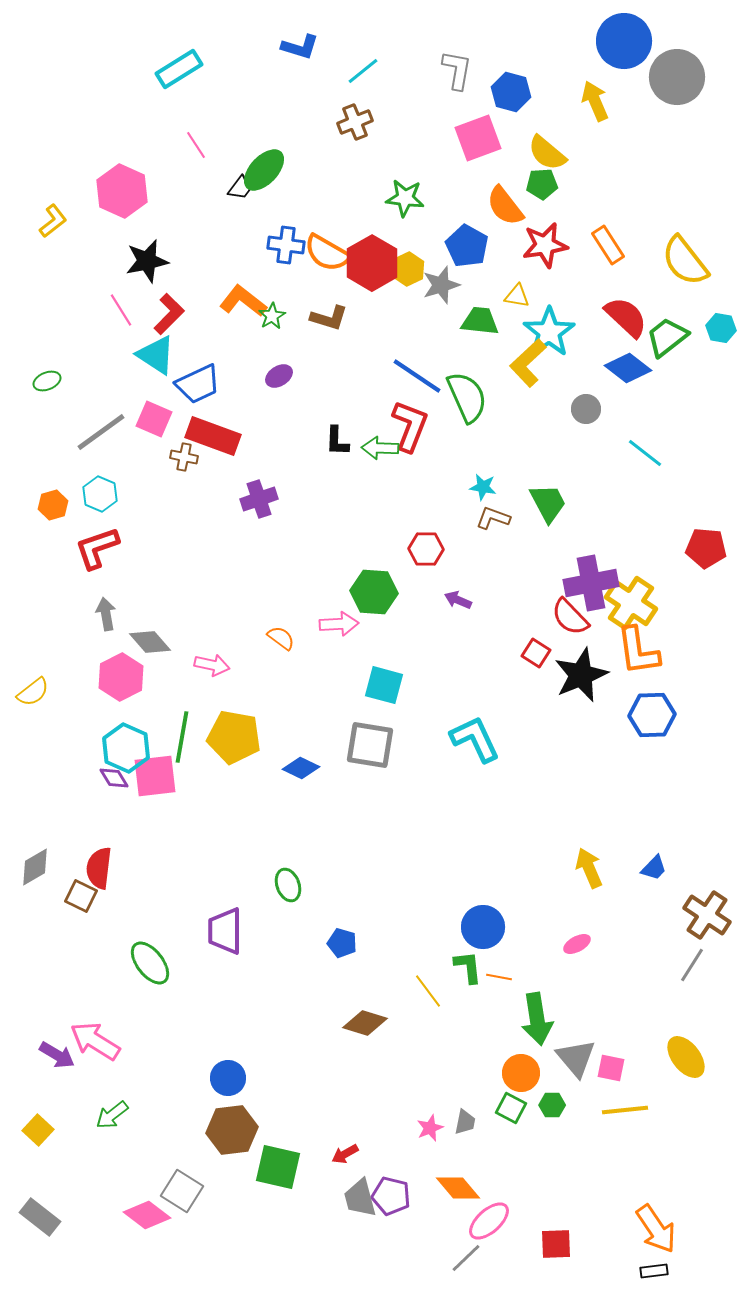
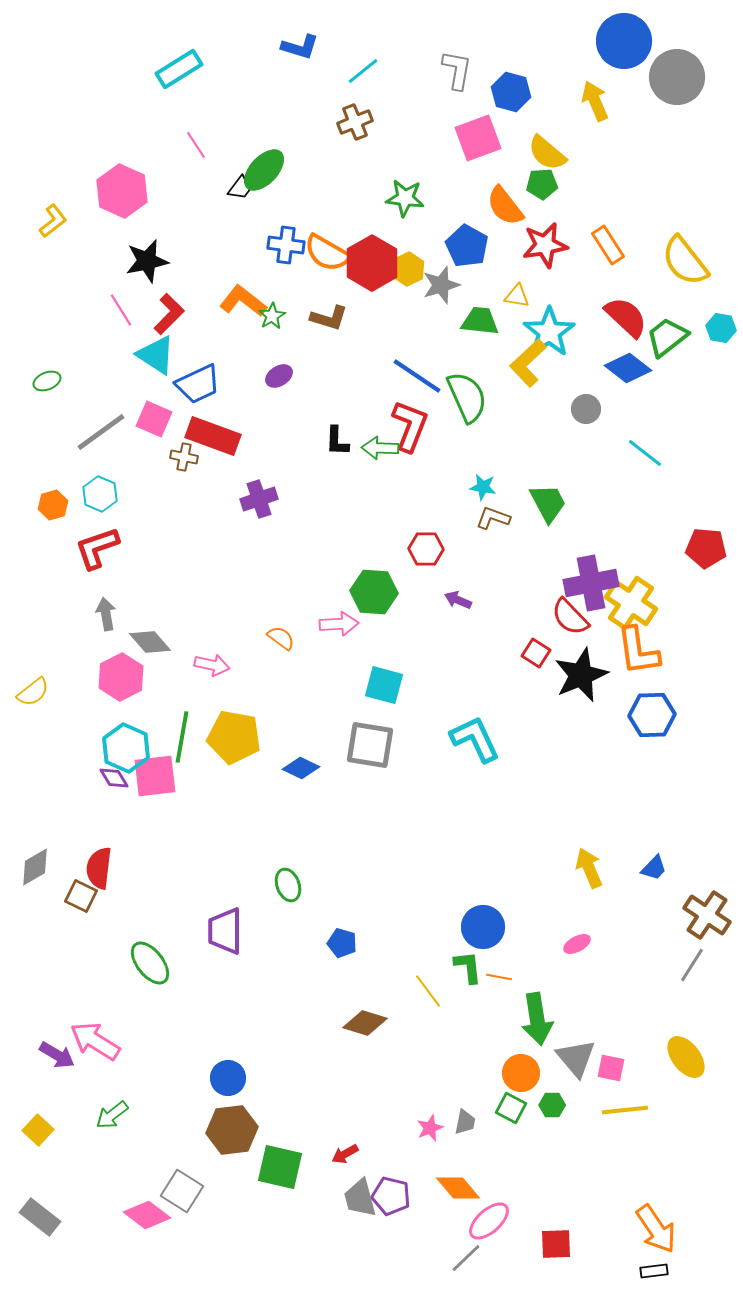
green square at (278, 1167): moved 2 px right
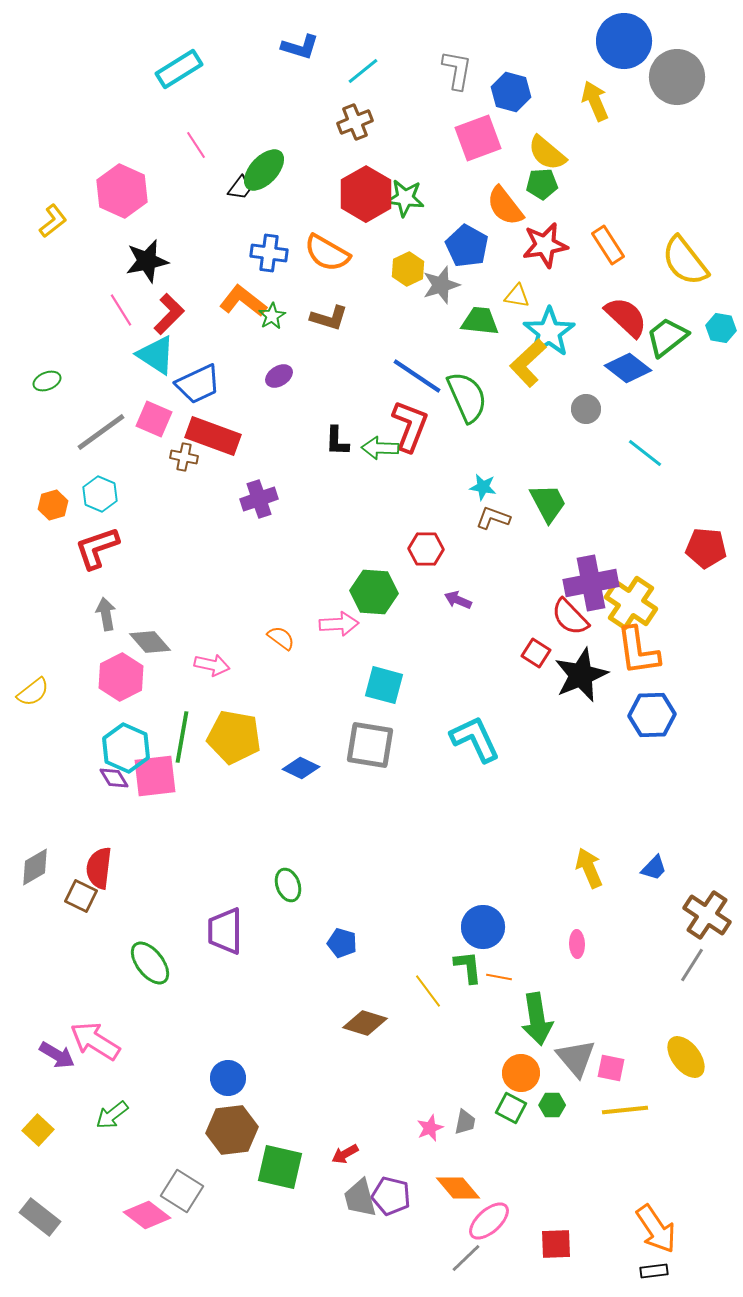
blue cross at (286, 245): moved 17 px left, 8 px down
red hexagon at (372, 263): moved 6 px left, 69 px up
pink ellipse at (577, 944): rotated 64 degrees counterclockwise
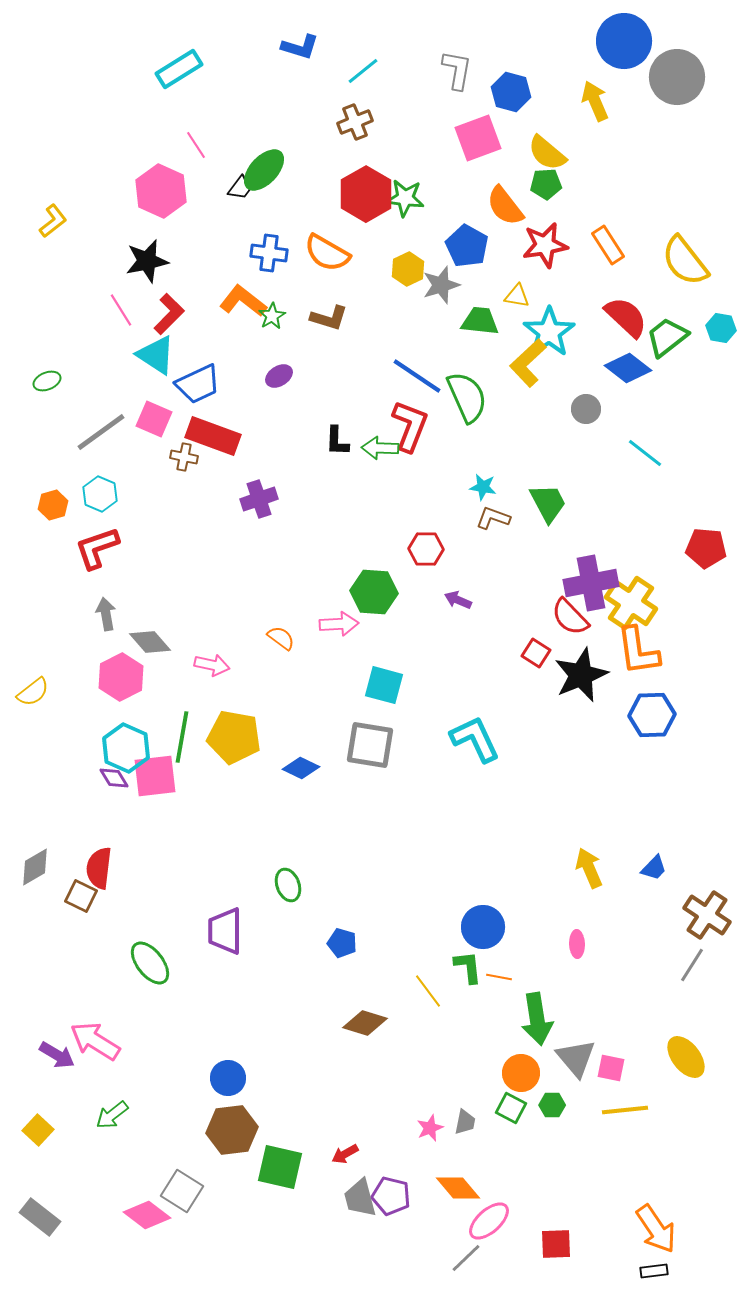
green pentagon at (542, 184): moved 4 px right
pink hexagon at (122, 191): moved 39 px right
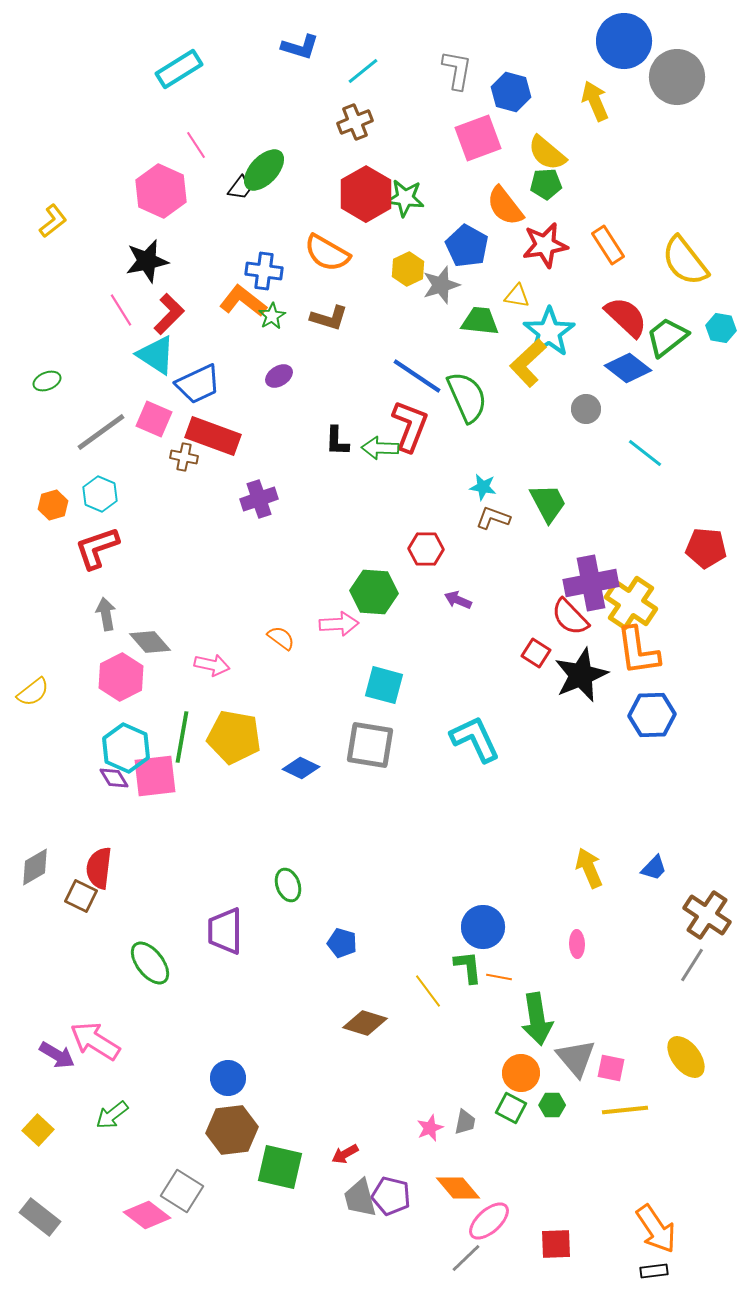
blue cross at (269, 253): moved 5 px left, 18 px down
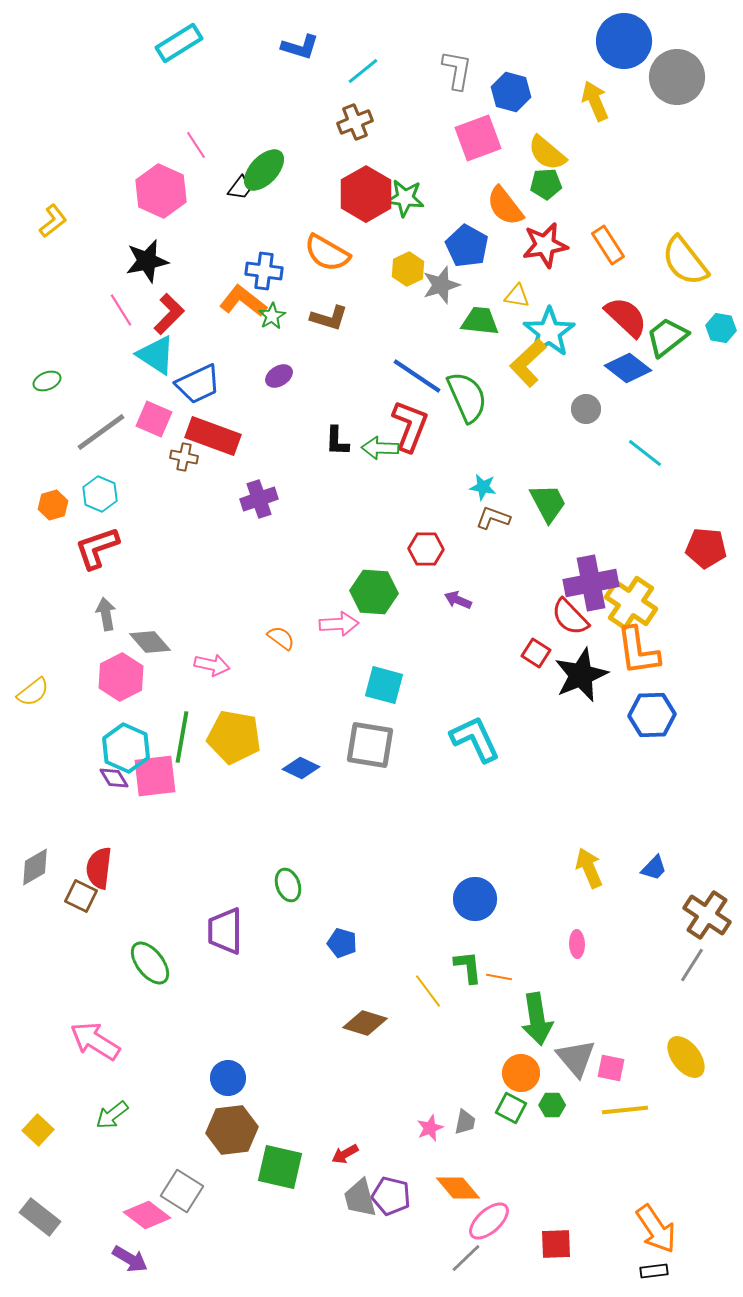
cyan rectangle at (179, 69): moved 26 px up
blue circle at (483, 927): moved 8 px left, 28 px up
purple arrow at (57, 1055): moved 73 px right, 204 px down
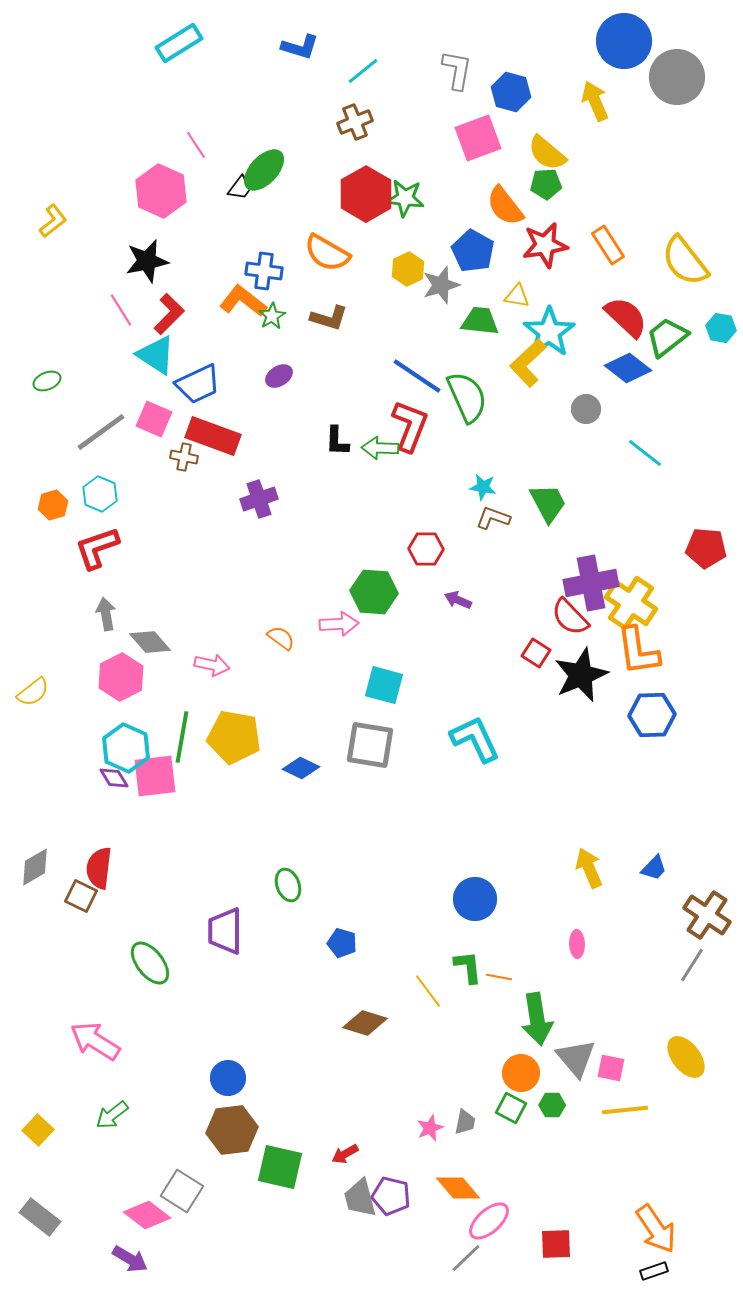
blue pentagon at (467, 246): moved 6 px right, 5 px down
black rectangle at (654, 1271): rotated 12 degrees counterclockwise
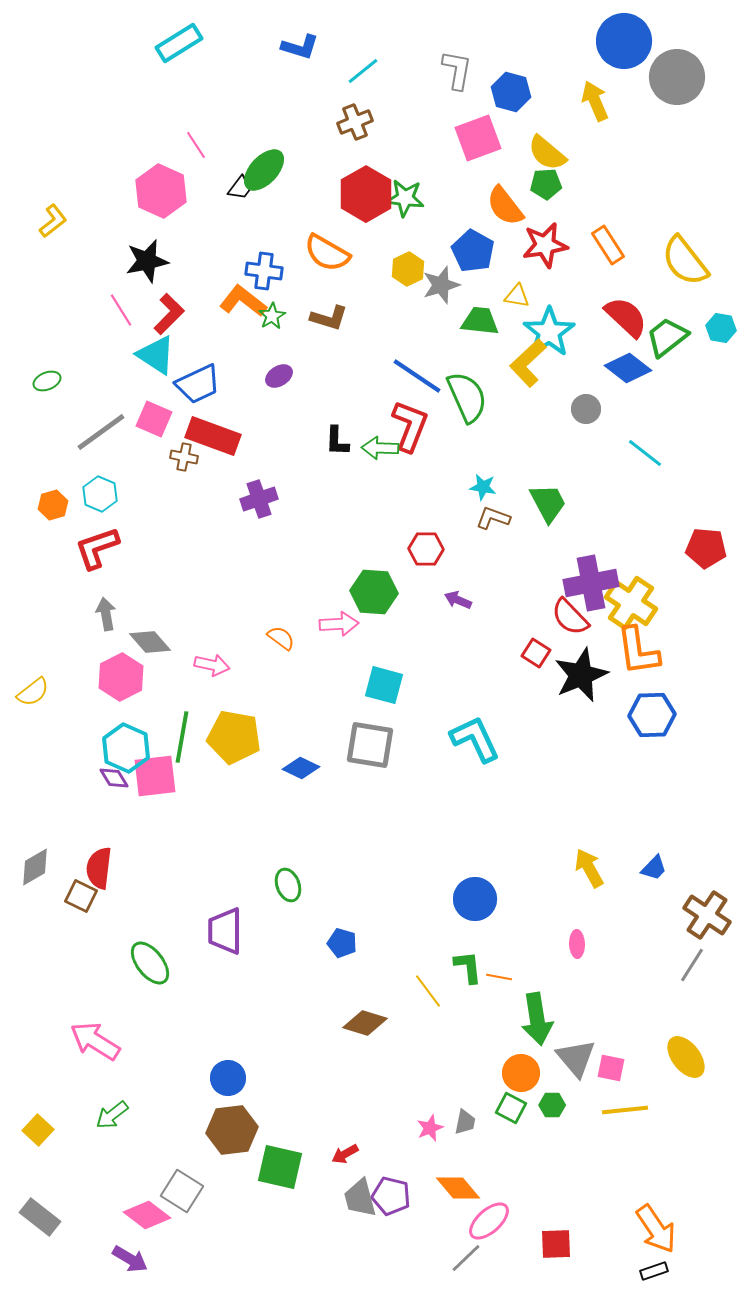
yellow arrow at (589, 868): rotated 6 degrees counterclockwise
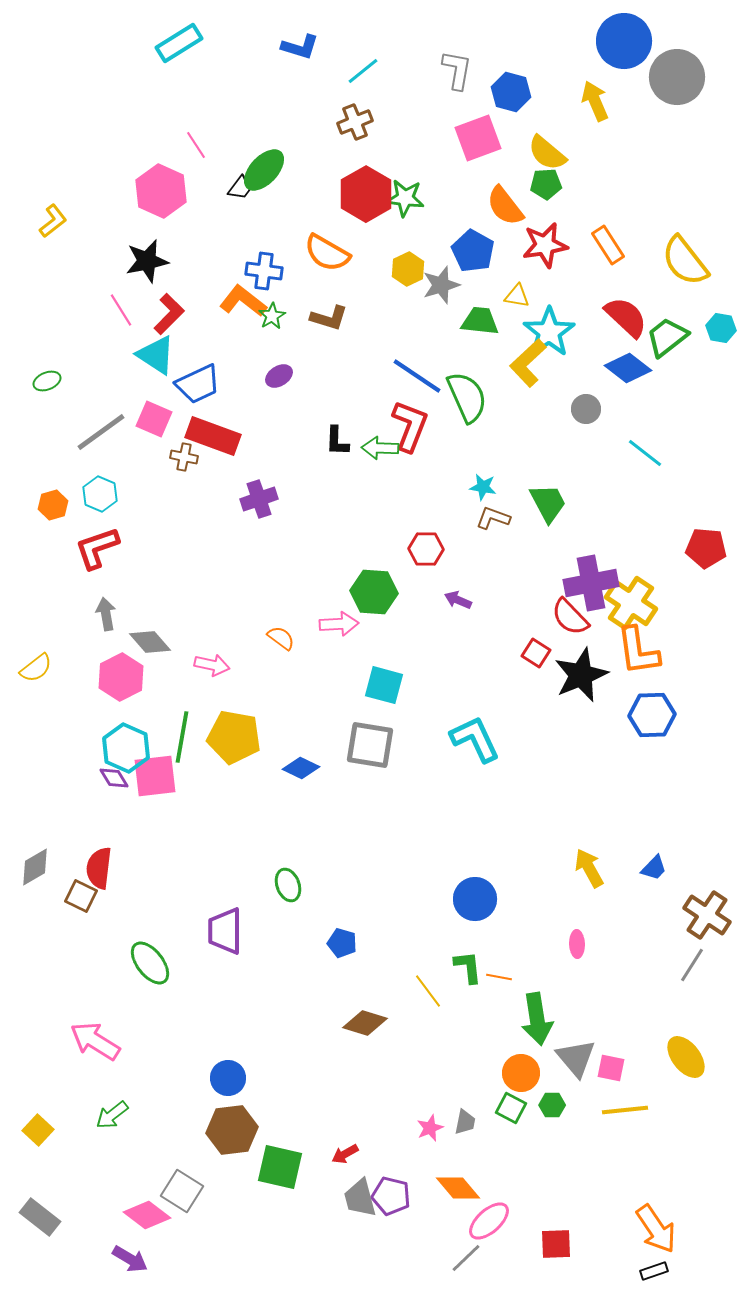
yellow semicircle at (33, 692): moved 3 px right, 24 px up
